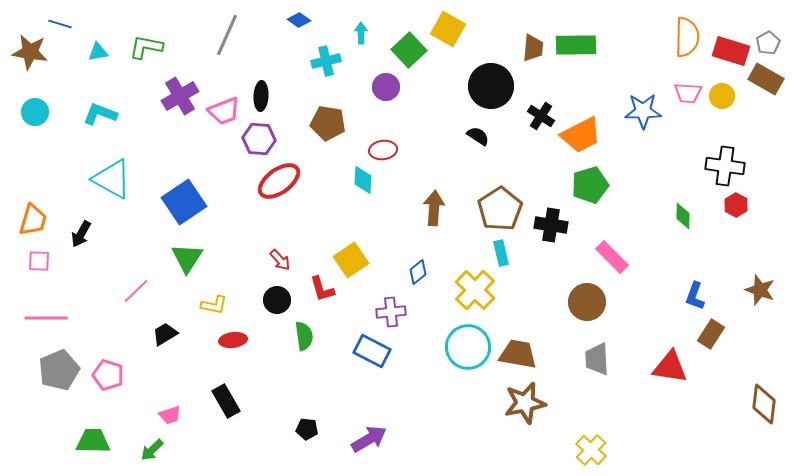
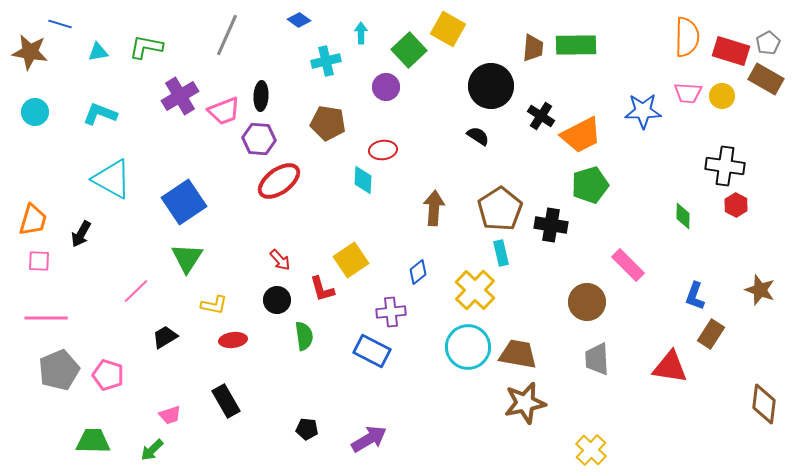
pink rectangle at (612, 257): moved 16 px right, 8 px down
black trapezoid at (165, 334): moved 3 px down
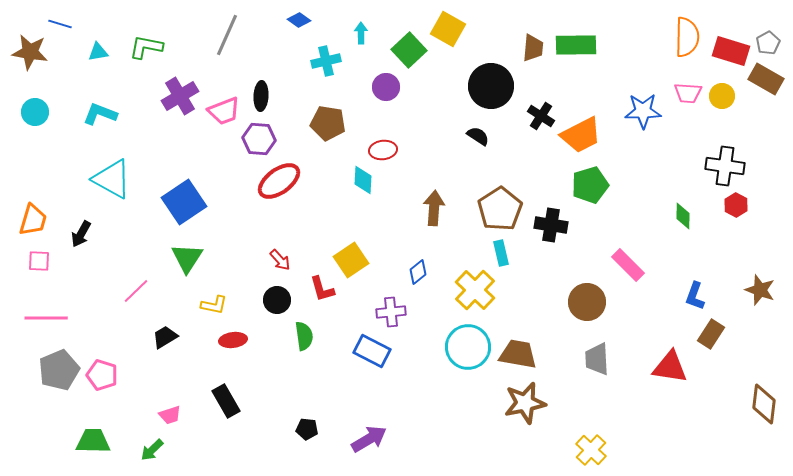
pink pentagon at (108, 375): moved 6 px left
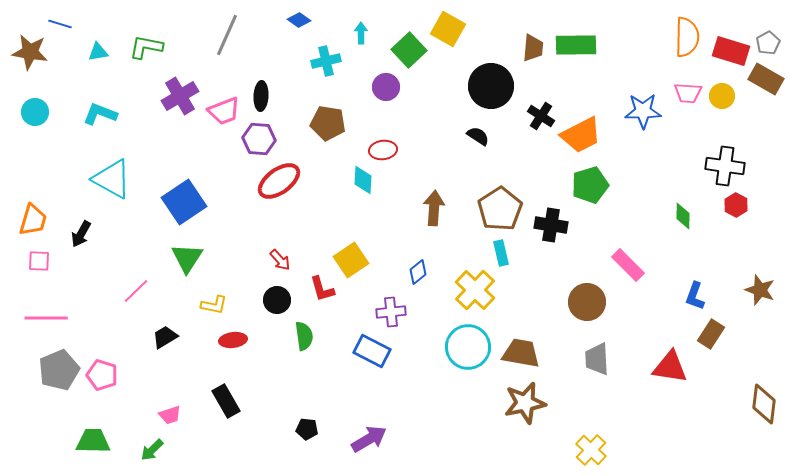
brown trapezoid at (518, 354): moved 3 px right, 1 px up
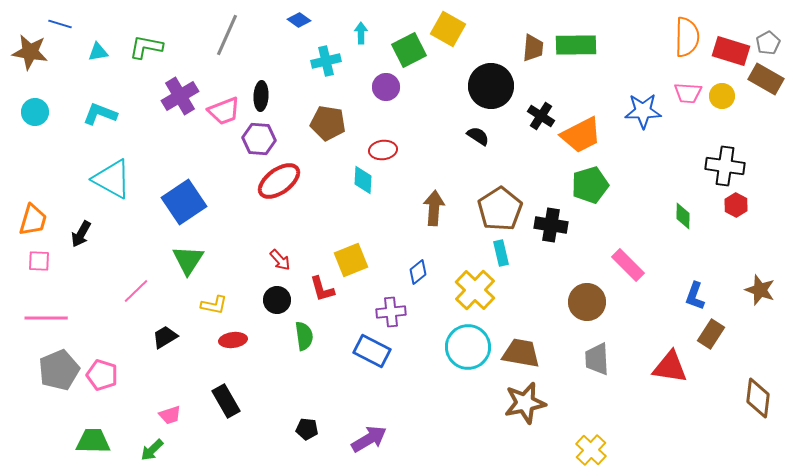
green square at (409, 50): rotated 16 degrees clockwise
green triangle at (187, 258): moved 1 px right, 2 px down
yellow square at (351, 260): rotated 12 degrees clockwise
brown diamond at (764, 404): moved 6 px left, 6 px up
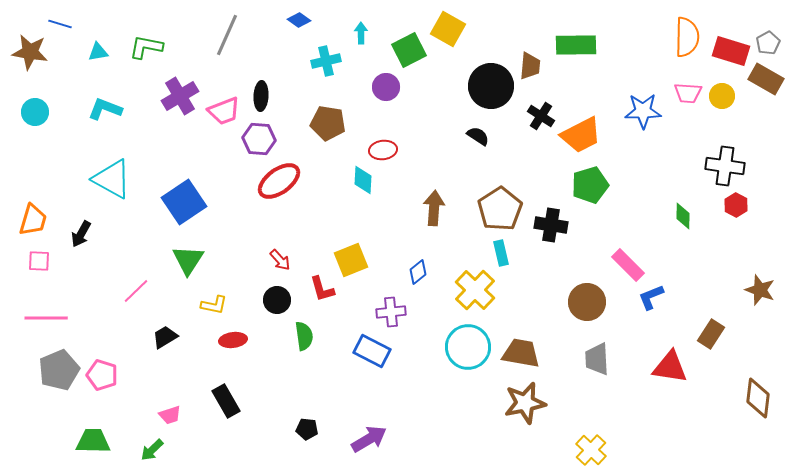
brown trapezoid at (533, 48): moved 3 px left, 18 px down
cyan L-shape at (100, 114): moved 5 px right, 5 px up
blue L-shape at (695, 296): moved 44 px left, 1 px down; rotated 48 degrees clockwise
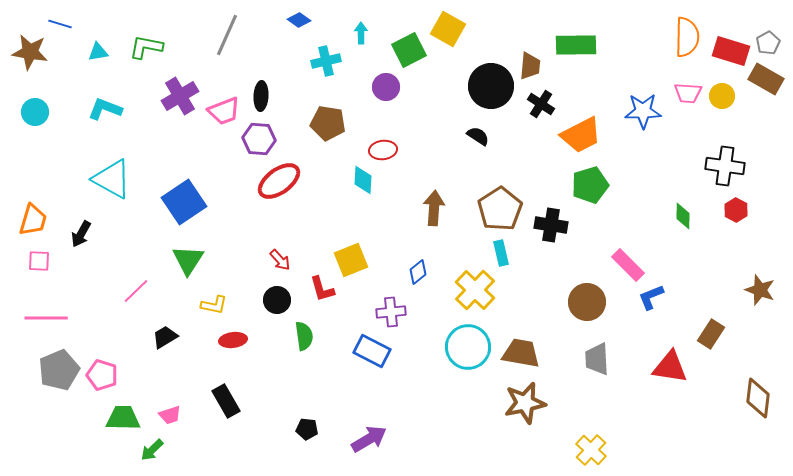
black cross at (541, 116): moved 12 px up
red hexagon at (736, 205): moved 5 px down
green trapezoid at (93, 441): moved 30 px right, 23 px up
